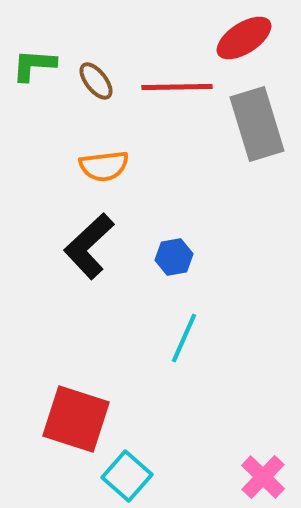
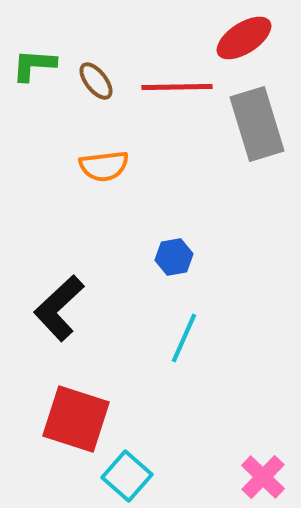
black L-shape: moved 30 px left, 62 px down
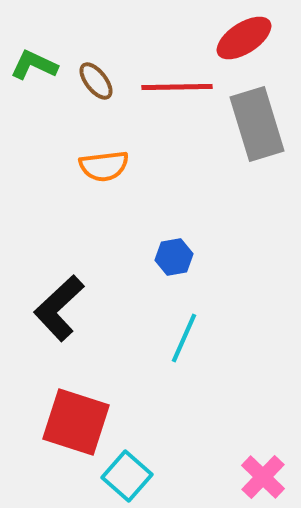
green L-shape: rotated 21 degrees clockwise
red square: moved 3 px down
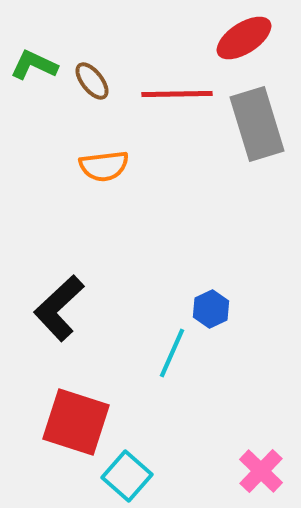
brown ellipse: moved 4 px left
red line: moved 7 px down
blue hexagon: moved 37 px right, 52 px down; rotated 15 degrees counterclockwise
cyan line: moved 12 px left, 15 px down
pink cross: moved 2 px left, 6 px up
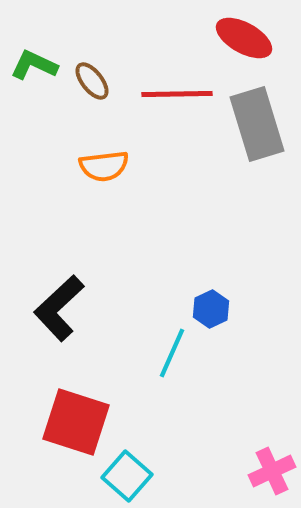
red ellipse: rotated 62 degrees clockwise
pink cross: moved 11 px right; rotated 21 degrees clockwise
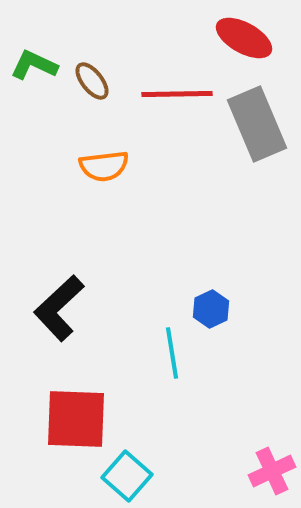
gray rectangle: rotated 6 degrees counterclockwise
cyan line: rotated 33 degrees counterclockwise
red square: moved 3 px up; rotated 16 degrees counterclockwise
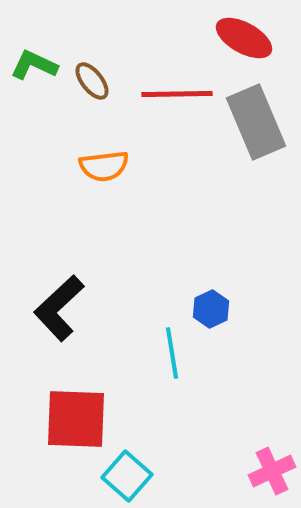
gray rectangle: moved 1 px left, 2 px up
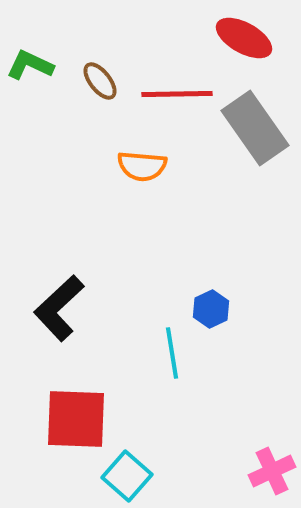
green L-shape: moved 4 px left
brown ellipse: moved 8 px right
gray rectangle: moved 1 px left, 6 px down; rotated 12 degrees counterclockwise
orange semicircle: moved 38 px right; rotated 12 degrees clockwise
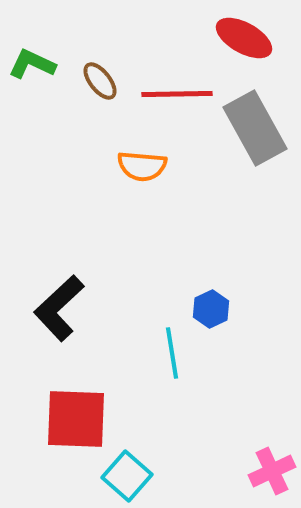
green L-shape: moved 2 px right, 1 px up
gray rectangle: rotated 6 degrees clockwise
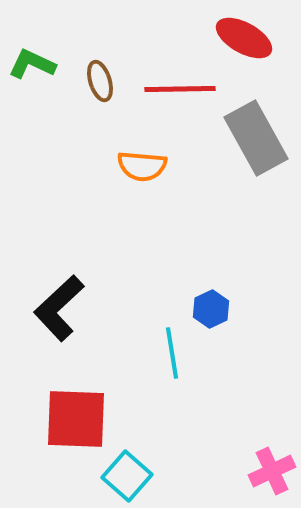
brown ellipse: rotated 21 degrees clockwise
red line: moved 3 px right, 5 px up
gray rectangle: moved 1 px right, 10 px down
